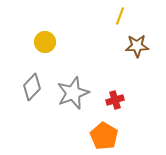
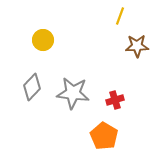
yellow circle: moved 2 px left, 2 px up
gray star: rotated 28 degrees clockwise
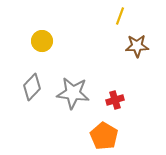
yellow circle: moved 1 px left, 1 px down
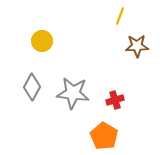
gray diamond: rotated 16 degrees counterclockwise
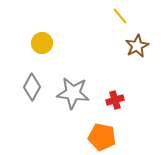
yellow line: rotated 60 degrees counterclockwise
yellow circle: moved 2 px down
brown star: rotated 25 degrees counterclockwise
orange pentagon: moved 2 px left, 1 px down; rotated 20 degrees counterclockwise
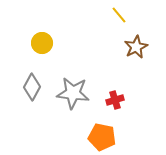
yellow line: moved 1 px left, 1 px up
brown star: moved 1 px left, 1 px down
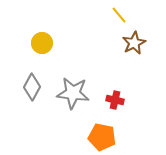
brown star: moved 2 px left, 4 px up
red cross: rotated 30 degrees clockwise
